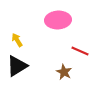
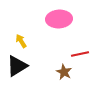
pink ellipse: moved 1 px right, 1 px up
yellow arrow: moved 4 px right, 1 px down
red line: moved 3 px down; rotated 36 degrees counterclockwise
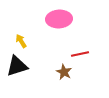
black triangle: rotated 15 degrees clockwise
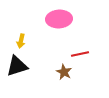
yellow arrow: rotated 136 degrees counterclockwise
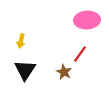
pink ellipse: moved 28 px right, 1 px down
red line: rotated 42 degrees counterclockwise
black triangle: moved 8 px right, 4 px down; rotated 40 degrees counterclockwise
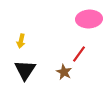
pink ellipse: moved 2 px right, 1 px up
red line: moved 1 px left
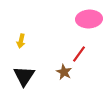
black triangle: moved 1 px left, 6 px down
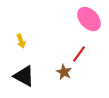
pink ellipse: rotated 50 degrees clockwise
yellow arrow: rotated 32 degrees counterclockwise
black triangle: rotated 35 degrees counterclockwise
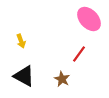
brown star: moved 2 px left, 7 px down
